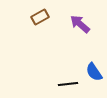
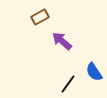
purple arrow: moved 18 px left, 17 px down
black line: rotated 48 degrees counterclockwise
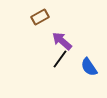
blue semicircle: moved 5 px left, 5 px up
black line: moved 8 px left, 25 px up
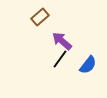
brown rectangle: rotated 12 degrees counterclockwise
blue semicircle: moved 1 px left, 2 px up; rotated 108 degrees counterclockwise
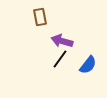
brown rectangle: rotated 60 degrees counterclockwise
purple arrow: rotated 25 degrees counterclockwise
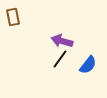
brown rectangle: moved 27 px left
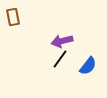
purple arrow: rotated 30 degrees counterclockwise
blue semicircle: moved 1 px down
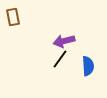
purple arrow: moved 2 px right
blue semicircle: rotated 42 degrees counterclockwise
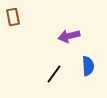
purple arrow: moved 5 px right, 5 px up
black line: moved 6 px left, 15 px down
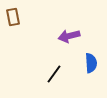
blue semicircle: moved 3 px right, 3 px up
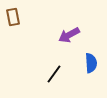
purple arrow: moved 1 px up; rotated 15 degrees counterclockwise
